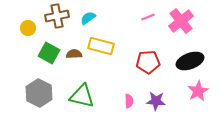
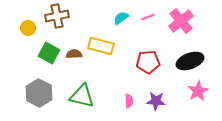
cyan semicircle: moved 33 px right
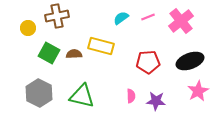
pink semicircle: moved 2 px right, 5 px up
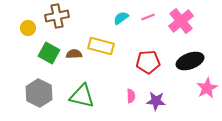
pink star: moved 9 px right, 3 px up
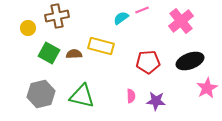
pink line: moved 6 px left, 7 px up
gray hexagon: moved 2 px right, 1 px down; rotated 20 degrees clockwise
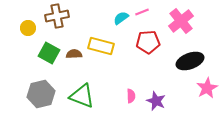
pink line: moved 2 px down
red pentagon: moved 20 px up
green triangle: rotated 8 degrees clockwise
purple star: rotated 18 degrees clockwise
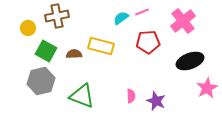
pink cross: moved 2 px right
green square: moved 3 px left, 2 px up
gray hexagon: moved 13 px up
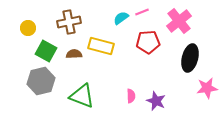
brown cross: moved 12 px right, 6 px down
pink cross: moved 4 px left
black ellipse: moved 3 px up; rotated 56 degrees counterclockwise
pink star: rotated 20 degrees clockwise
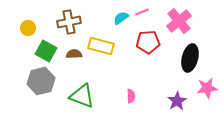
purple star: moved 21 px right; rotated 18 degrees clockwise
